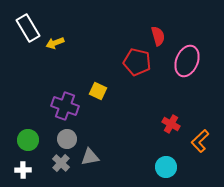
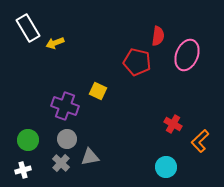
red semicircle: rotated 24 degrees clockwise
pink ellipse: moved 6 px up
red cross: moved 2 px right
white cross: rotated 14 degrees counterclockwise
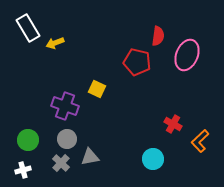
yellow square: moved 1 px left, 2 px up
cyan circle: moved 13 px left, 8 px up
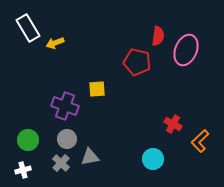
pink ellipse: moved 1 px left, 5 px up
yellow square: rotated 30 degrees counterclockwise
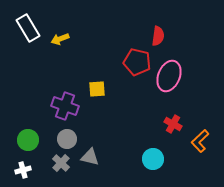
yellow arrow: moved 5 px right, 4 px up
pink ellipse: moved 17 px left, 26 px down
gray triangle: rotated 24 degrees clockwise
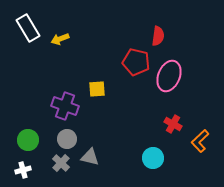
red pentagon: moved 1 px left
cyan circle: moved 1 px up
